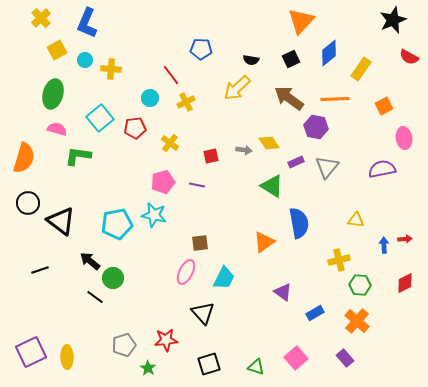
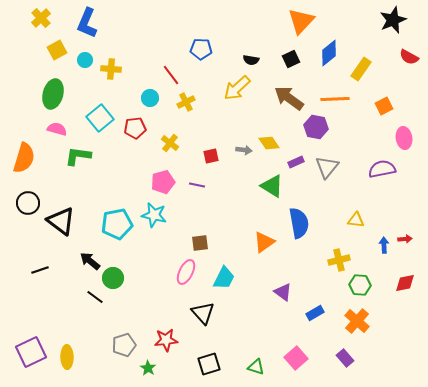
red diamond at (405, 283): rotated 15 degrees clockwise
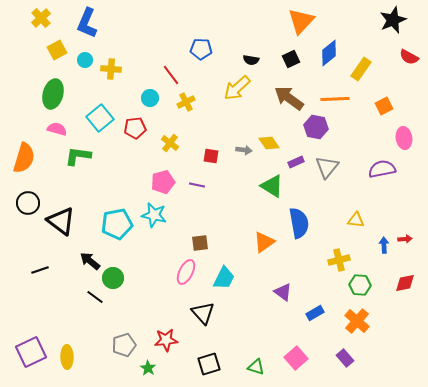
red square at (211, 156): rotated 21 degrees clockwise
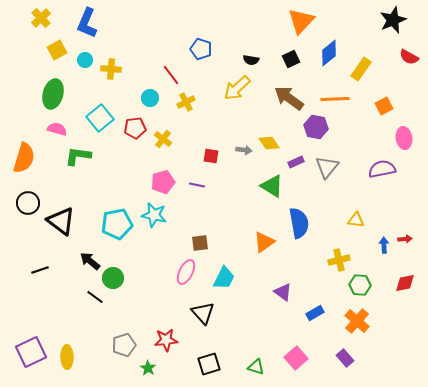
blue pentagon at (201, 49): rotated 15 degrees clockwise
yellow cross at (170, 143): moved 7 px left, 4 px up
